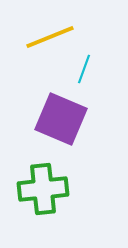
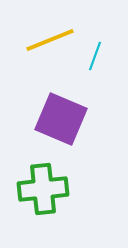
yellow line: moved 3 px down
cyan line: moved 11 px right, 13 px up
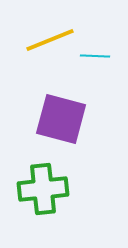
cyan line: rotated 72 degrees clockwise
purple square: rotated 8 degrees counterclockwise
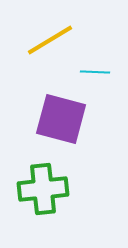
yellow line: rotated 9 degrees counterclockwise
cyan line: moved 16 px down
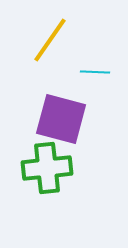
yellow line: rotated 24 degrees counterclockwise
green cross: moved 4 px right, 21 px up
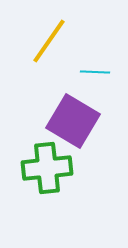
yellow line: moved 1 px left, 1 px down
purple square: moved 12 px right, 2 px down; rotated 16 degrees clockwise
